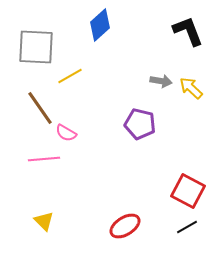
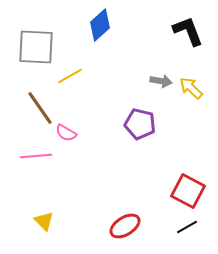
pink line: moved 8 px left, 3 px up
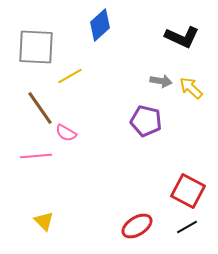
black L-shape: moved 6 px left, 6 px down; rotated 136 degrees clockwise
purple pentagon: moved 6 px right, 3 px up
red ellipse: moved 12 px right
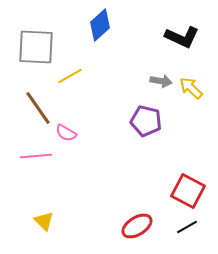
brown line: moved 2 px left
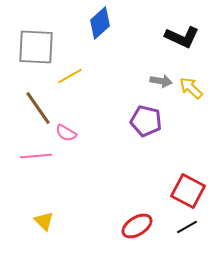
blue diamond: moved 2 px up
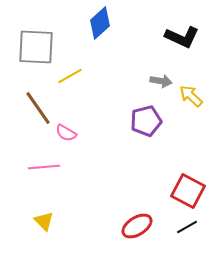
yellow arrow: moved 8 px down
purple pentagon: rotated 28 degrees counterclockwise
pink line: moved 8 px right, 11 px down
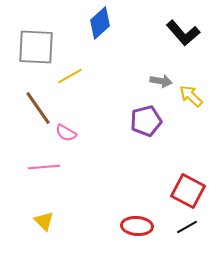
black L-shape: moved 1 px right, 4 px up; rotated 24 degrees clockwise
red ellipse: rotated 36 degrees clockwise
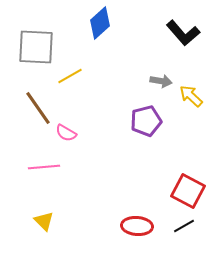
black line: moved 3 px left, 1 px up
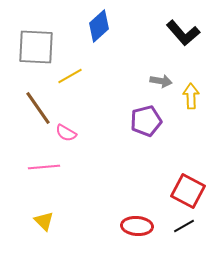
blue diamond: moved 1 px left, 3 px down
yellow arrow: rotated 45 degrees clockwise
